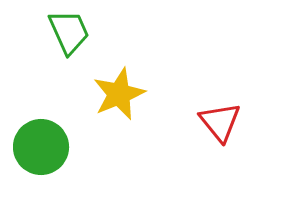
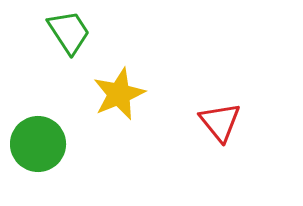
green trapezoid: rotated 9 degrees counterclockwise
green circle: moved 3 px left, 3 px up
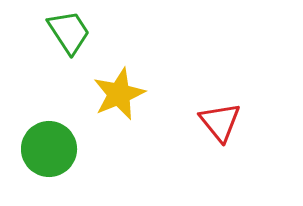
green circle: moved 11 px right, 5 px down
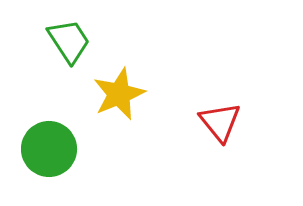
green trapezoid: moved 9 px down
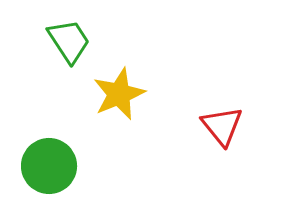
red triangle: moved 2 px right, 4 px down
green circle: moved 17 px down
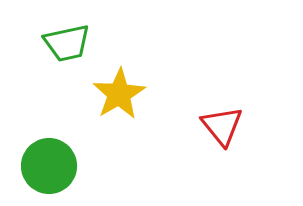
green trapezoid: moved 2 px left, 2 px down; rotated 111 degrees clockwise
yellow star: rotated 8 degrees counterclockwise
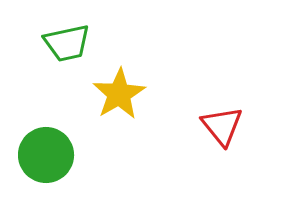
green circle: moved 3 px left, 11 px up
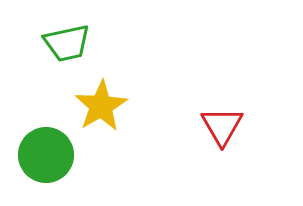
yellow star: moved 18 px left, 12 px down
red triangle: rotated 9 degrees clockwise
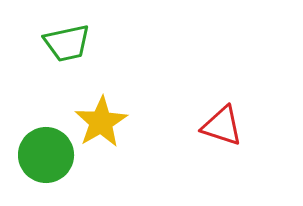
yellow star: moved 16 px down
red triangle: rotated 42 degrees counterclockwise
